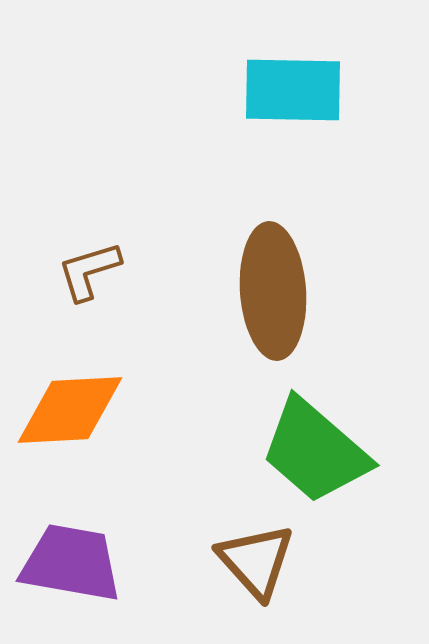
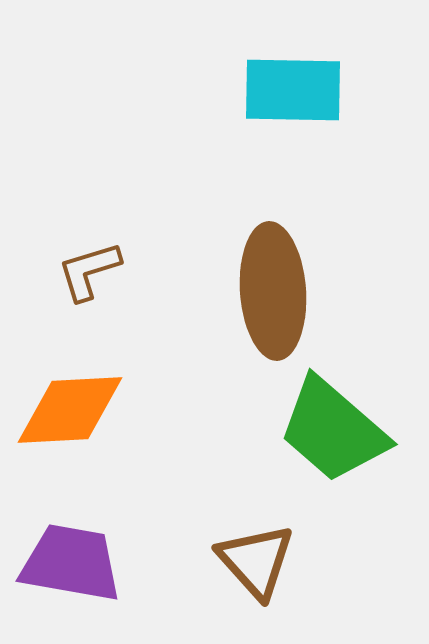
green trapezoid: moved 18 px right, 21 px up
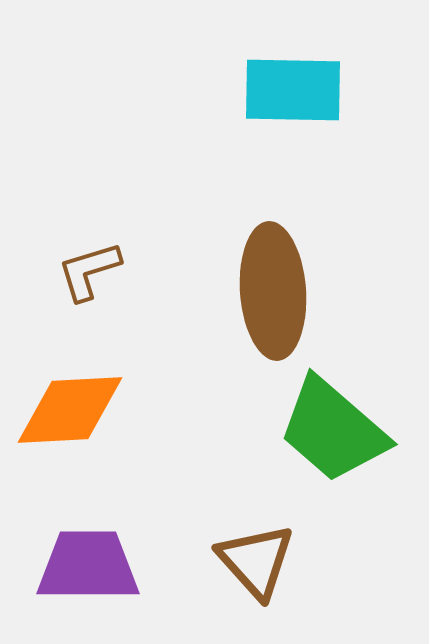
purple trapezoid: moved 17 px right, 3 px down; rotated 10 degrees counterclockwise
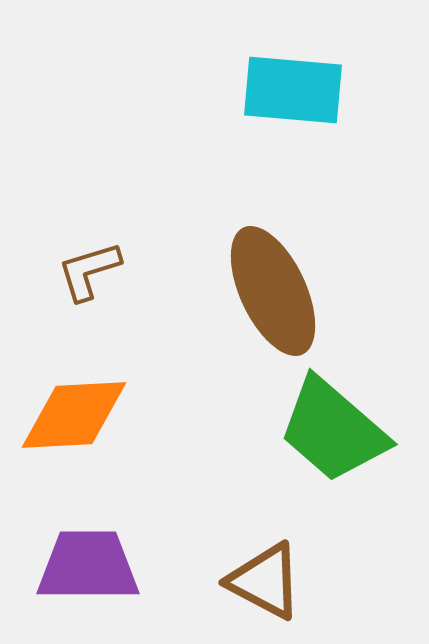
cyan rectangle: rotated 4 degrees clockwise
brown ellipse: rotated 21 degrees counterclockwise
orange diamond: moved 4 px right, 5 px down
brown triangle: moved 9 px right, 20 px down; rotated 20 degrees counterclockwise
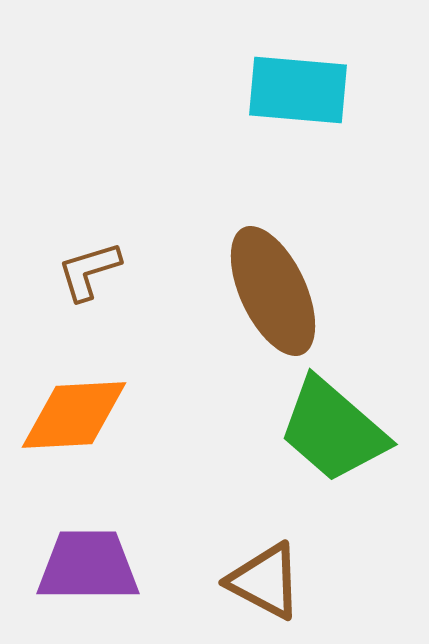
cyan rectangle: moved 5 px right
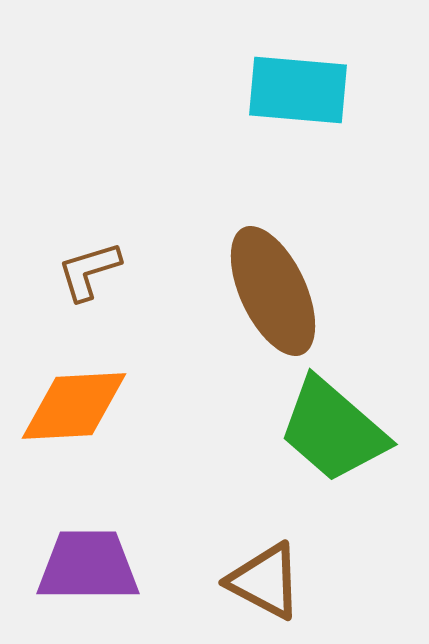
orange diamond: moved 9 px up
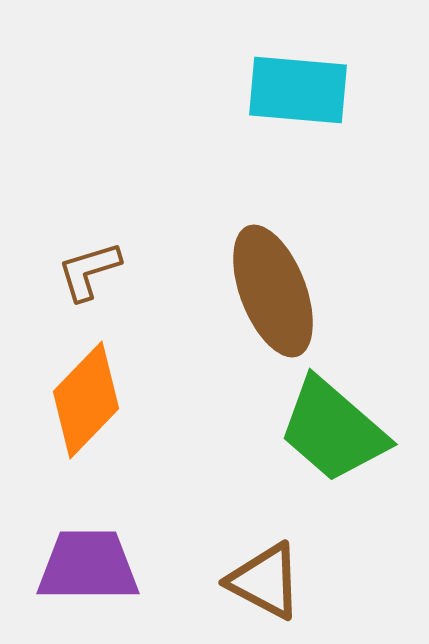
brown ellipse: rotated 4 degrees clockwise
orange diamond: moved 12 px right, 6 px up; rotated 43 degrees counterclockwise
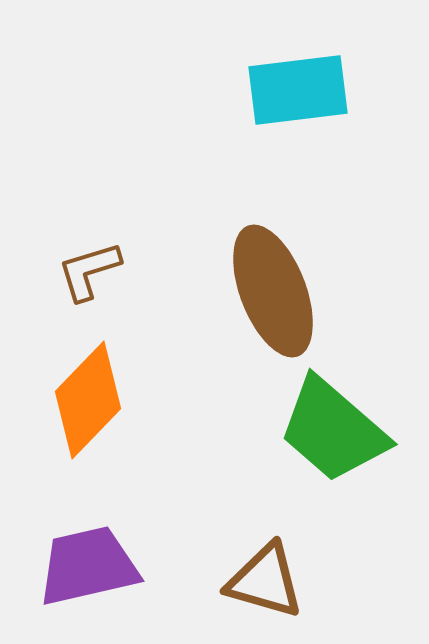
cyan rectangle: rotated 12 degrees counterclockwise
orange diamond: moved 2 px right
purple trapezoid: rotated 13 degrees counterclockwise
brown triangle: rotated 12 degrees counterclockwise
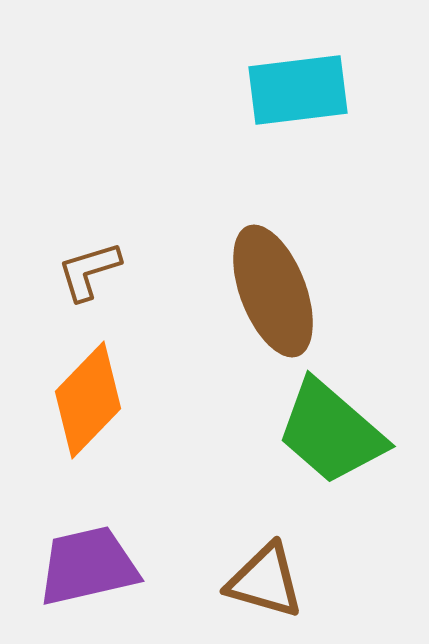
green trapezoid: moved 2 px left, 2 px down
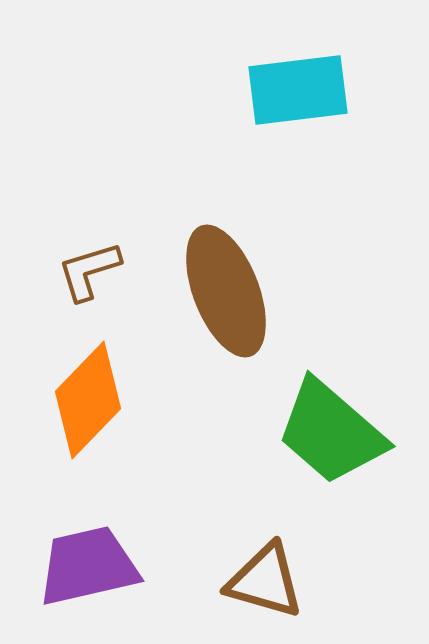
brown ellipse: moved 47 px left
